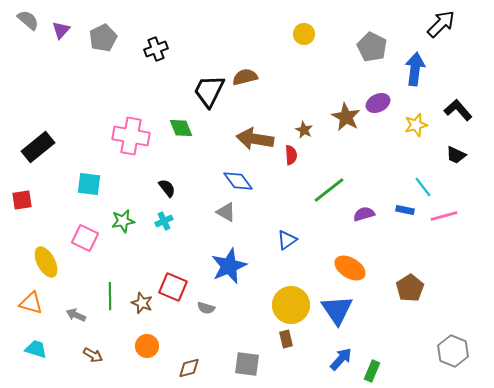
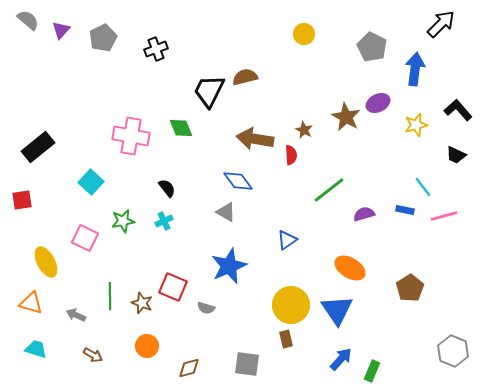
cyan square at (89, 184): moved 2 px right, 2 px up; rotated 35 degrees clockwise
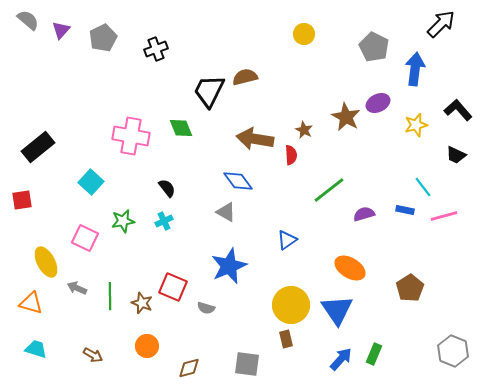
gray pentagon at (372, 47): moved 2 px right
gray arrow at (76, 315): moved 1 px right, 27 px up
green rectangle at (372, 371): moved 2 px right, 17 px up
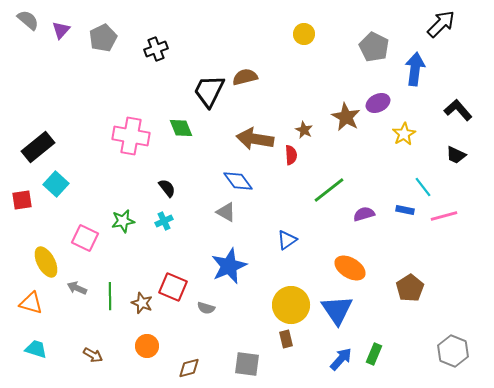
yellow star at (416, 125): moved 12 px left, 9 px down; rotated 15 degrees counterclockwise
cyan square at (91, 182): moved 35 px left, 2 px down
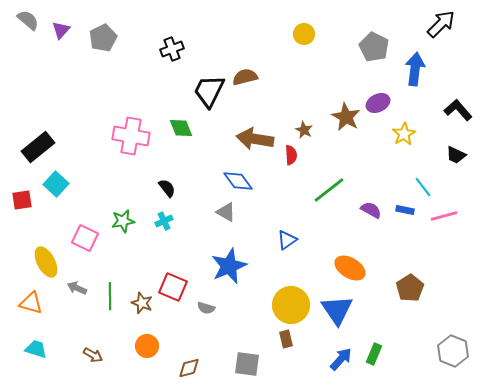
black cross at (156, 49): moved 16 px right
purple semicircle at (364, 214): moved 7 px right, 4 px up; rotated 45 degrees clockwise
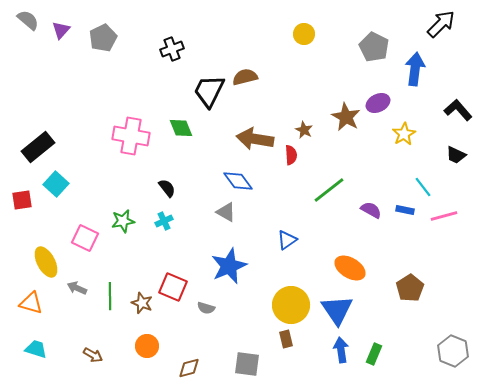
blue arrow at (341, 359): moved 9 px up; rotated 50 degrees counterclockwise
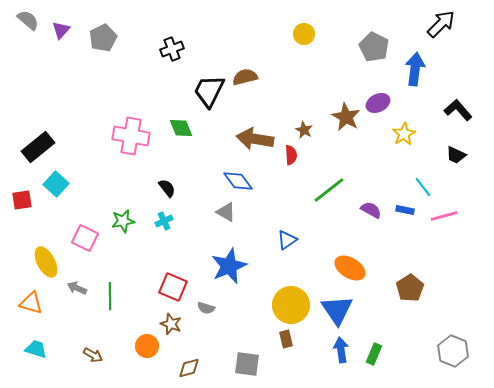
brown star at (142, 303): moved 29 px right, 21 px down
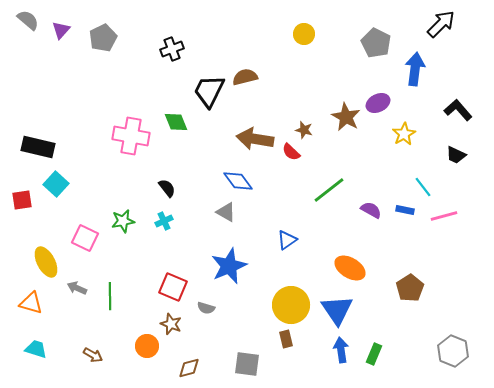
gray pentagon at (374, 47): moved 2 px right, 4 px up
green diamond at (181, 128): moved 5 px left, 6 px up
brown star at (304, 130): rotated 12 degrees counterclockwise
black rectangle at (38, 147): rotated 52 degrees clockwise
red semicircle at (291, 155): moved 3 px up; rotated 138 degrees clockwise
